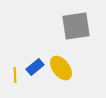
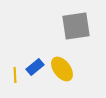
yellow ellipse: moved 1 px right, 1 px down
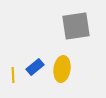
yellow ellipse: rotated 45 degrees clockwise
yellow line: moved 2 px left
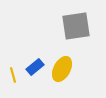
yellow ellipse: rotated 20 degrees clockwise
yellow line: rotated 14 degrees counterclockwise
